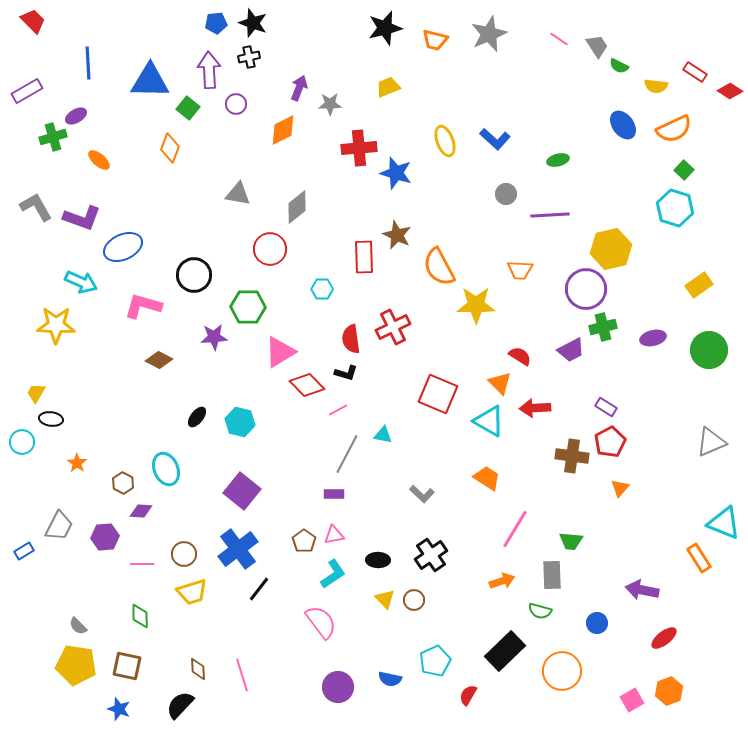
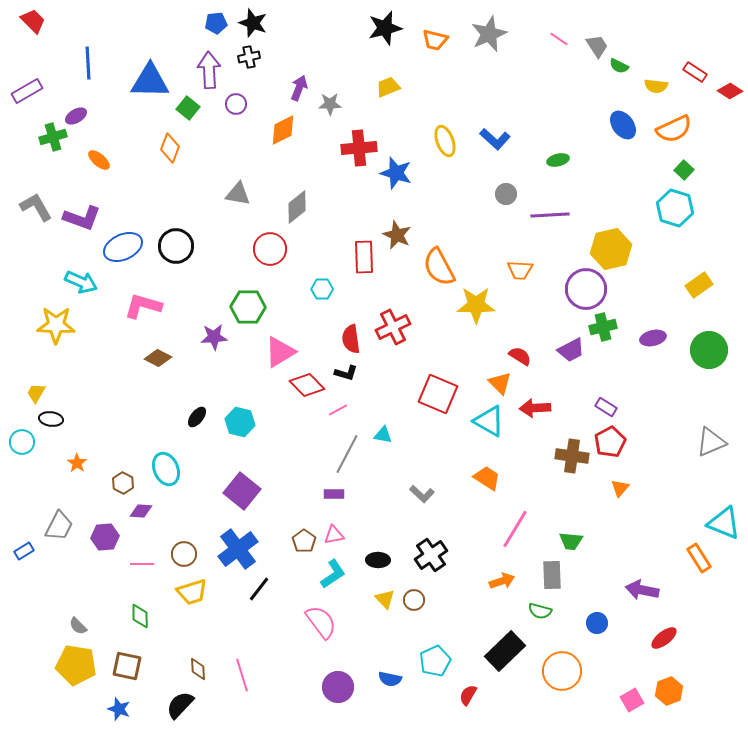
black circle at (194, 275): moved 18 px left, 29 px up
brown diamond at (159, 360): moved 1 px left, 2 px up
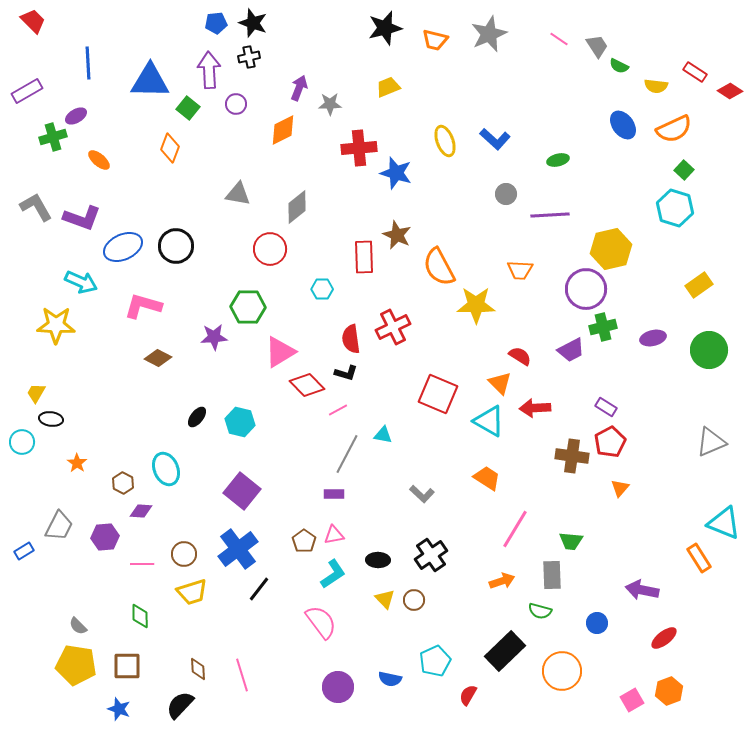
brown square at (127, 666): rotated 12 degrees counterclockwise
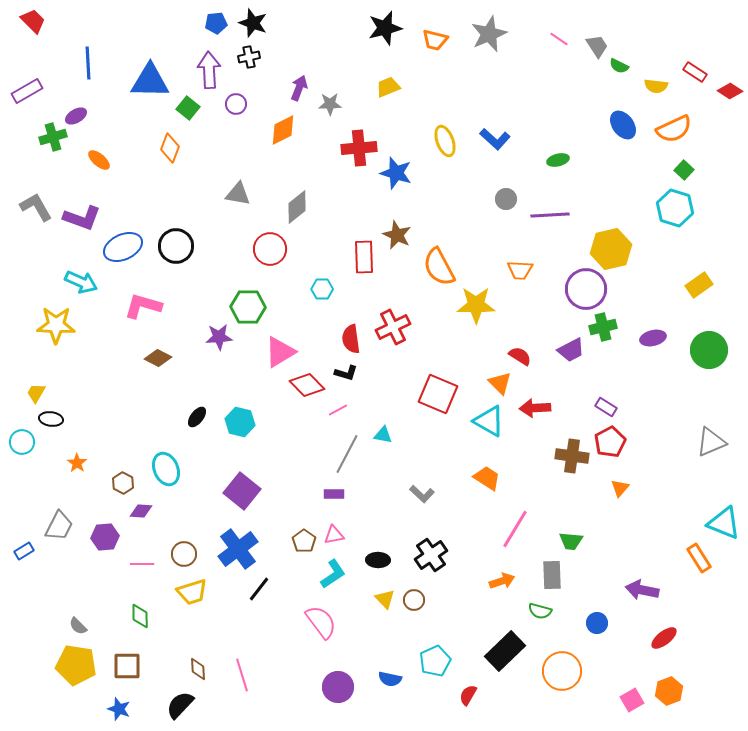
gray circle at (506, 194): moved 5 px down
purple star at (214, 337): moved 5 px right
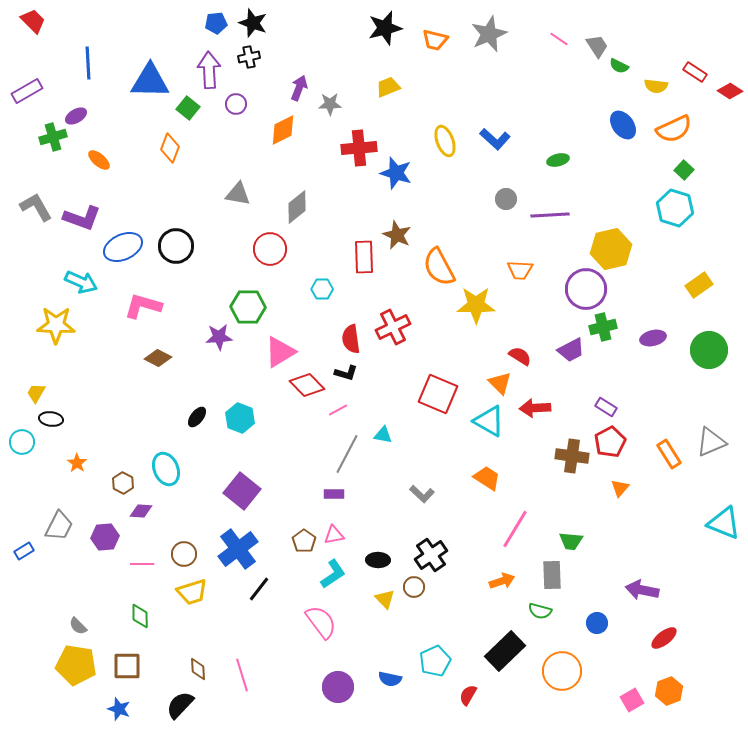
cyan hexagon at (240, 422): moved 4 px up; rotated 8 degrees clockwise
orange rectangle at (699, 558): moved 30 px left, 104 px up
brown circle at (414, 600): moved 13 px up
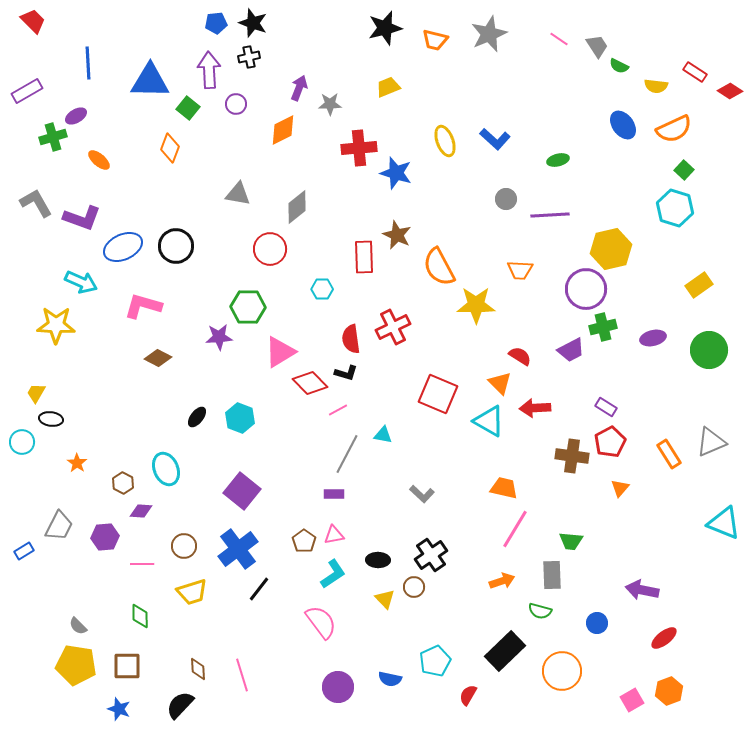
gray L-shape at (36, 207): moved 4 px up
red diamond at (307, 385): moved 3 px right, 2 px up
orange trapezoid at (487, 478): moved 17 px right, 10 px down; rotated 20 degrees counterclockwise
brown circle at (184, 554): moved 8 px up
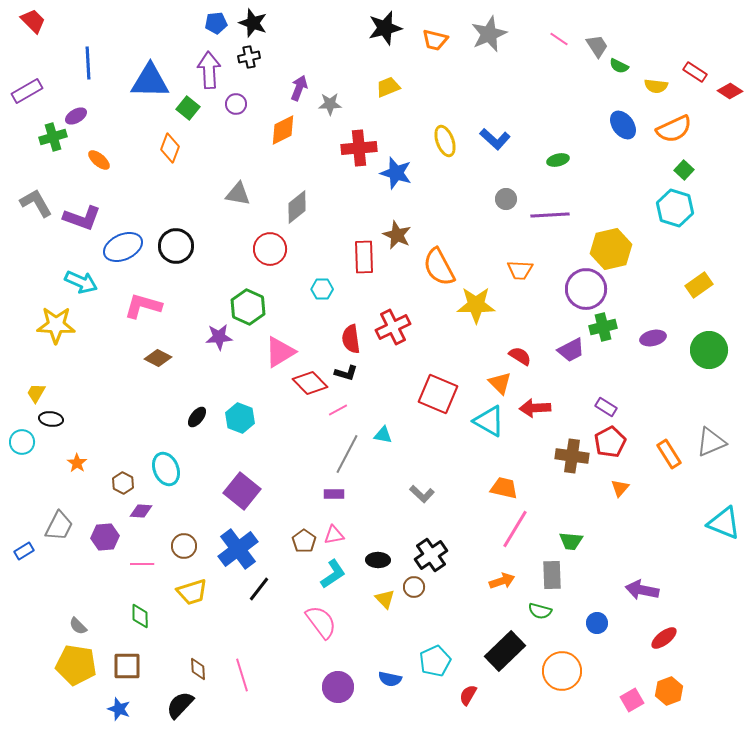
green hexagon at (248, 307): rotated 24 degrees clockwise
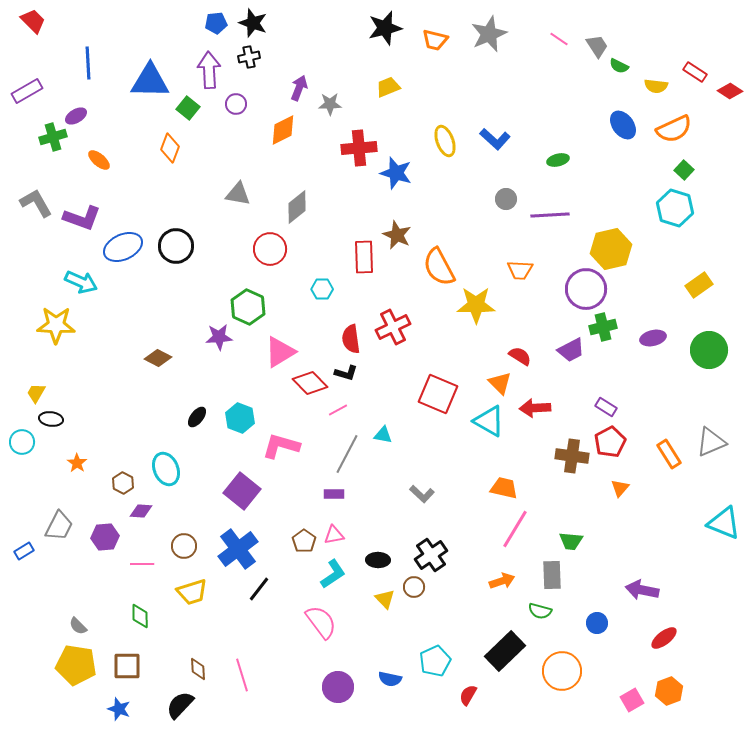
pink L-shape at (143, 306): moved 138 px right, 140 px down
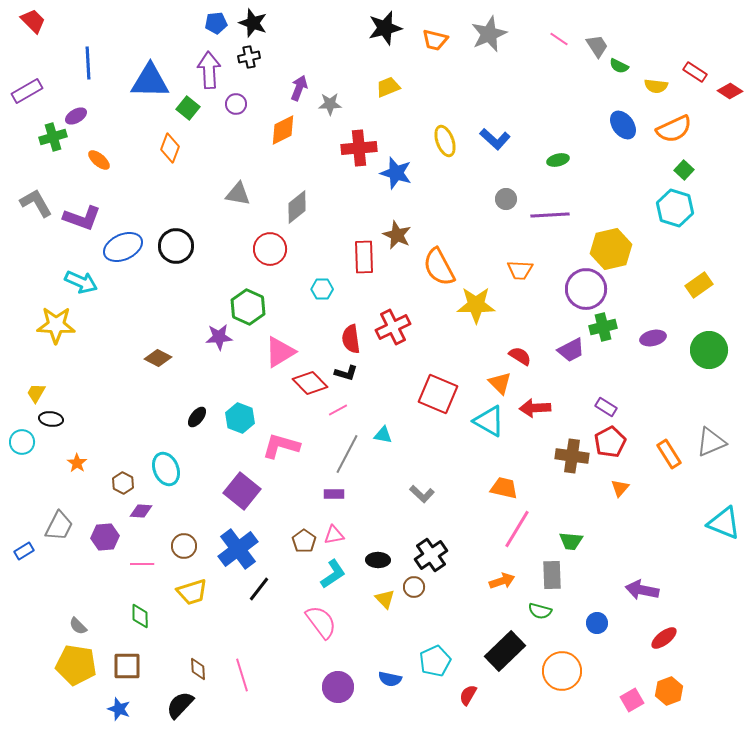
pink line at (515, 529): moved 2 px right
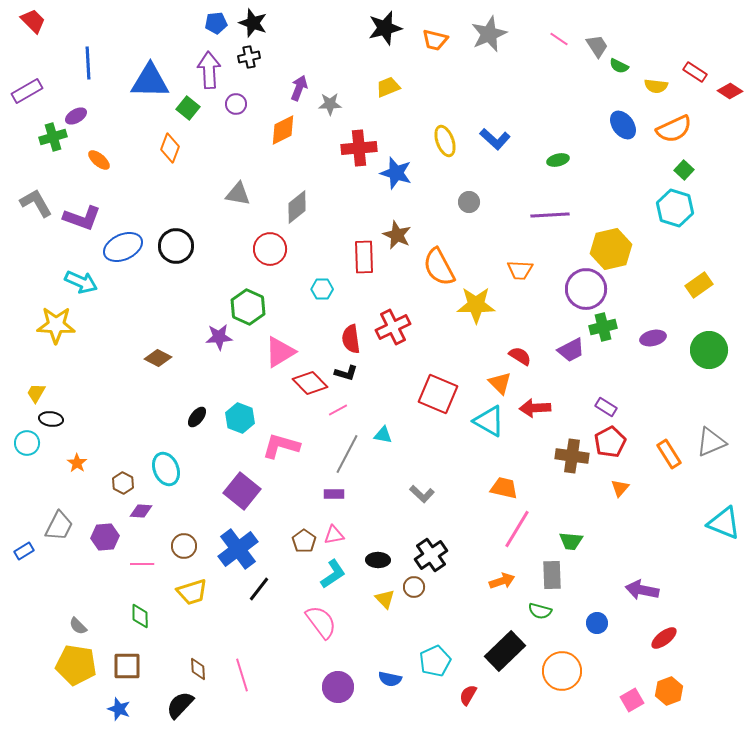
gray circle at (506, 199): moved 37 px left, 3 px down
cyan circle at (22, 442): moved 5 px right, 1 px down
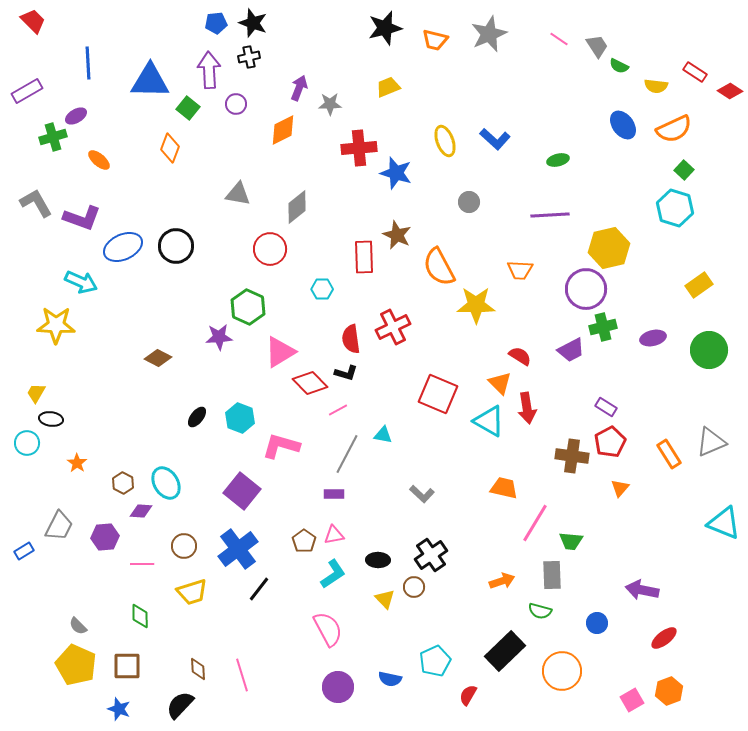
yellow hexagon at (611, 249): moved 2 px left, 1 px up
red arrow at (535, 408): moved 8 px left; rotated 96 degrees counterclockwise
cyan ellipse at (166, 469): moved 14 px down; rotated 8 degrees counterclockwise
pink line at (517, 529): moved 18 px right, 6 px up
pink semicircle at (321, 622): moved 7 px right, 7 px down; rotated 9 degrees clockwise
yellow pentagon at (76, 665): rotated 15 degrees clockwise
